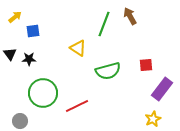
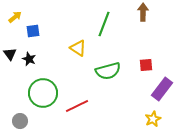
brown arrow: moved 13 px right, 4 px up; rotated 30 degrees clockwise
black star: rotated 24 degrees clockwise
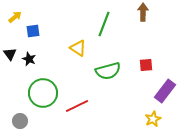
purple rectangle: moved 3 px right, 2 px down
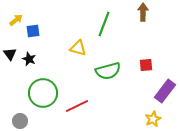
yellow arrow: moved 1 px right, 3 px down
yellow triangle: rotated 18 degrees counterclockwise
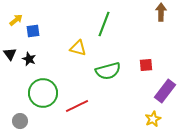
brown arrow: moved 18 px right
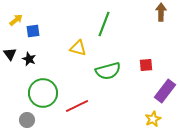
gray circle: moved 7 px right, 1 px up
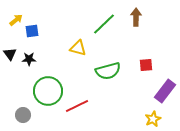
brown arrow: moved 25 px left, 5 px down
green line: rotated 25 degrees clockwise
blue square: moved 1 px left
black star: rotated 24 degrees counterclockwise
green circle: moved 5 px right, 2 px up
gray circle: moved 4 px left, 5 px up
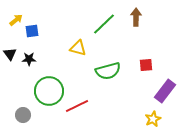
green circle: moved 1 px right
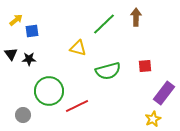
black triangle: moved 1 px right
red square: moved 1 px left, 1 px down
purple rectangle: moved 1 px left, 2 px down
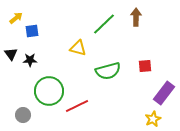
yellow arrow: moved 2 px up
black star: moved 1 px right, 1 px down
